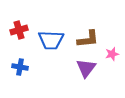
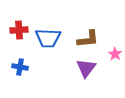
red cross: rotated 12 degrees clockwise
blue trapezoid: moved 3 px left, 2 px up
pink star: moved 3 px right; rotated 24 degrees counterclockwise
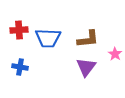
purple triangle: moved 1 px up
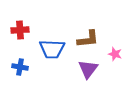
red cross: moved 1 px right
blue trapezoid: moved 4 px right, 11 px down
pink star: rotated 16 degrees counterclockwise
purple triangle: moved 2 px right, 2 px down
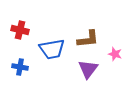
red cross: rotated 18 degrees clockwise
blue trapezoid: rotated 12 degrees counterclockwise
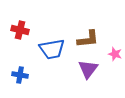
blue cross: moved 8 px down
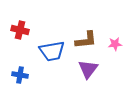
brown L-shape: moved 2 px left, 1 px down
blue trapezoid: moved 2 px down
pink star: moved 10 px up; rotated 24 degrees counterclockwise
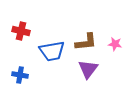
red cross: moved 1 px right, 1 px down
brown L-shape: moved 2 px down
pink star: rotated 16 degrees clockwise
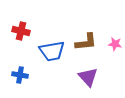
purple triangle: moved 8 px down; rotated 20 degrees counterclockwise
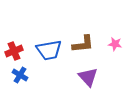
red cross: moved 7 px left, 20 px down; rotated 36 degrees counterclockwise
brown L-shape: moved 3 px left, 2 px down
blue trapezoid: moved 3 px left, 1 px up
blue cross: rotated 21 degrees clockwise
